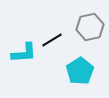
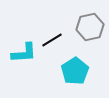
cyan pentagon: moved 5 px left
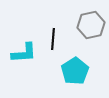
gray hexagon: moved 1 px right, 2 px up
black line: moved 1 px right, 1 px up; rotated 55 degrees counterclockwise
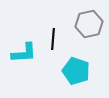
gray hexagon: moved 2 px left, 1 px up
cyan pentagon: moved 1 px right; rotated 20 degrees counterclockwise
